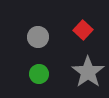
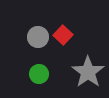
red square: moved 20 px left, 5 px down
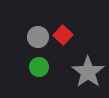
green circle: moved 7 px up
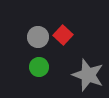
gray star: moved 3 px down; rotated 16 degrees counterclockwise
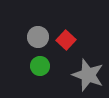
red square: moved 3 px right, 5 px down
green circle: moved 1 px right, 1 px up
